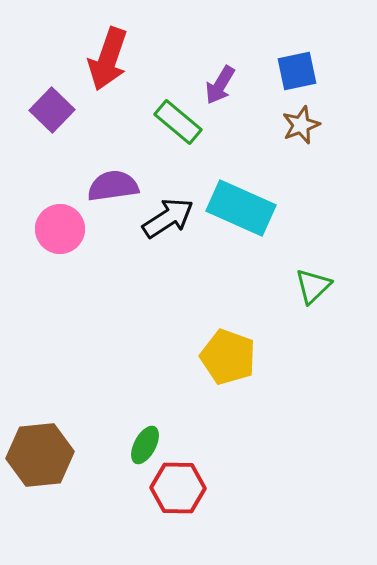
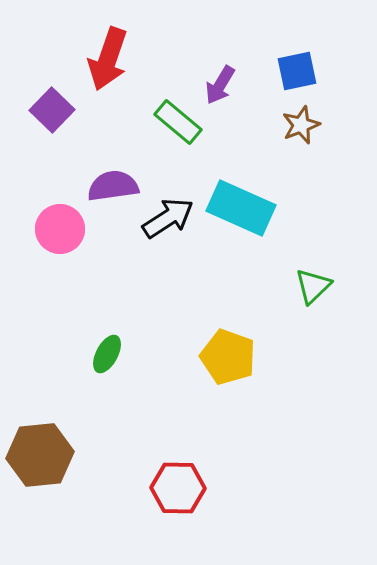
green ellipse: moved 38 px left, 91 px up
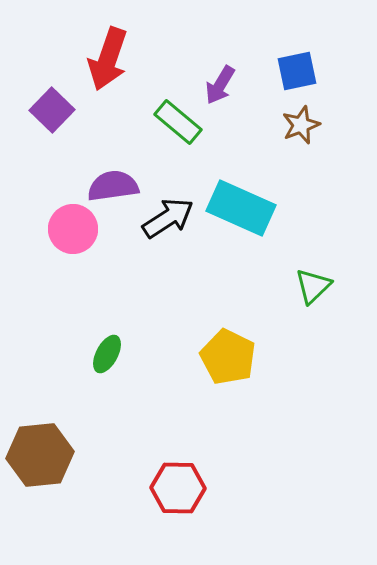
pink circle: moved 13 px right
yellow pentagon: rotated 6 degrees clockwise
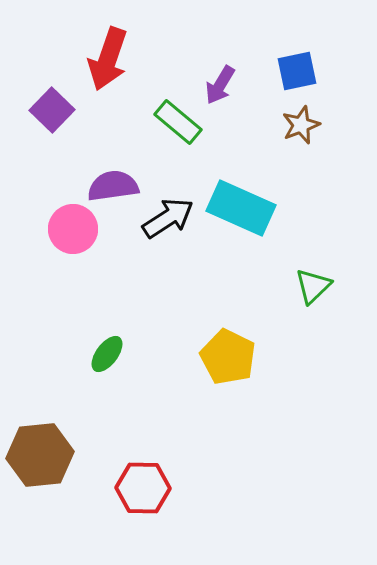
green ellipse: rotated 9 degrees clockwise
red hexagon: moved 35 px left
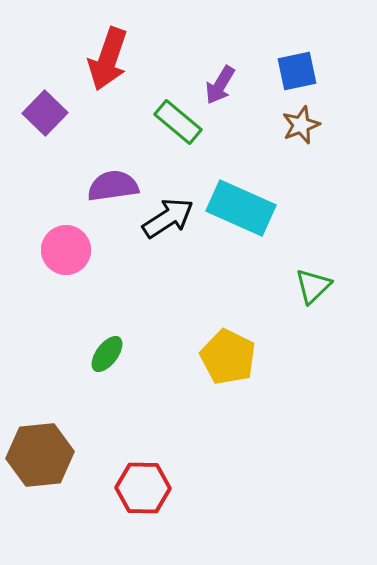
purple square: moved 7 px left, 3 px down
pink circle: moved 7 px left, 21 px down
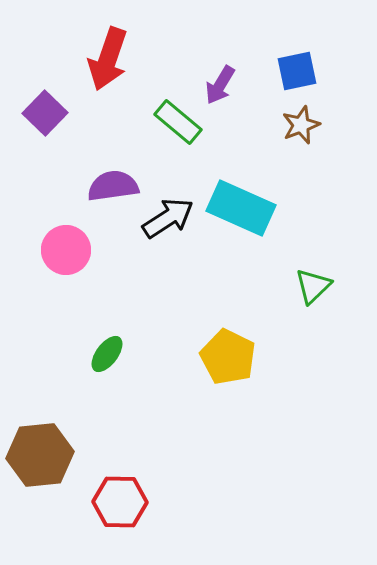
red hexagon: moved 23 px left, 14 px down
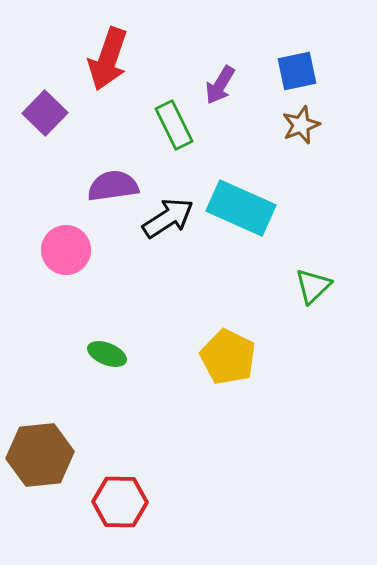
green rectangle: moved 4 px left, 3 px down; rotated 24 degrees clockwise
green ellipse: rotated 75 degrees clockwise
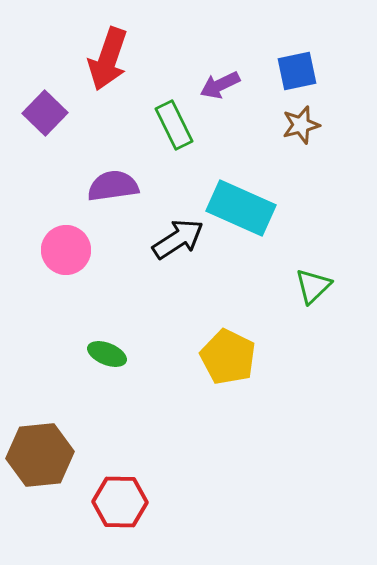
purple arrow: rotated 33 degrees clockwise
brown star: rotated 6 degrees clockwise
black arrow: moved 10 px right, 21 px down
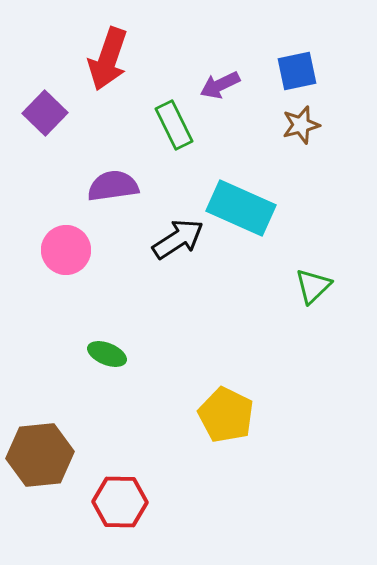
yellow pentagon: moved 2 px left, 58 px down
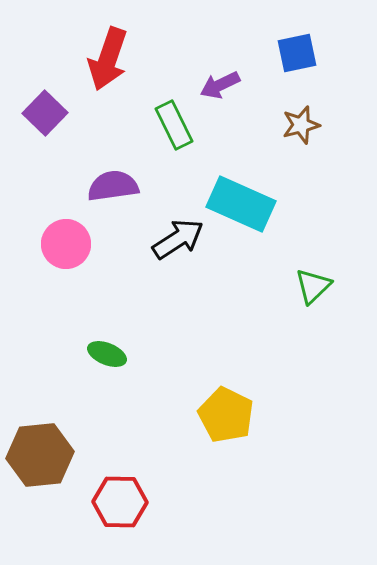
blue square: moved 18 px up
cyan rectangle: moved 4 px up
pink circle: moved 6 px up
